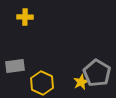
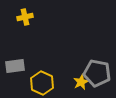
yellow cross: rotated 14 degrees counterclockwise
gray pentagon: rotated 20 degrees counterclockwise
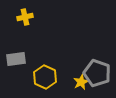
gray rectangle: moved 1 px right, 7 px up
gray pentagon: rotated 8 degrees clockwise
yellow hexagon: moved 3 px right, 6 px up
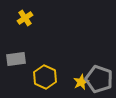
yellow cross: moved 1 px down; rotated 21 degrees counterclockwise
gray pentagon: moved 2 px right, 6 px down
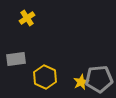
yellow cross: moved 2 px right
gray pentagon: rotated 24 degrees counterclockwise
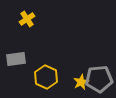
yellow cross: moved 1 px down
yellow hexagon: moved 1 px right
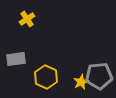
gray pentagon: moved 3 px up
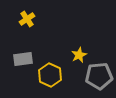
gray rectangle: moved 7 px right
yellow hexagon: moved 4 px right, 2 px up
yellow star: moved 2 px left, 27 px up
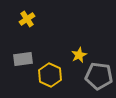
gray pentagon: rotated 12 degrees clockwise
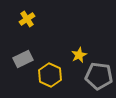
gray rectangle: rotated 18 degrees counterclockwise
